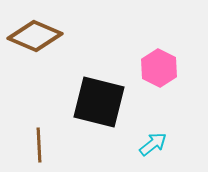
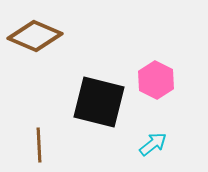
pink hexagon: moved 3 px left, 12 px down
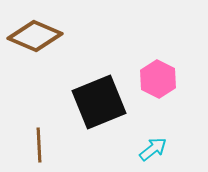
pink hexagon: moved 2 px right, 1 px up
black square: rotated 36 degrees counterclockwise
cyan arrow: moved 5 px down
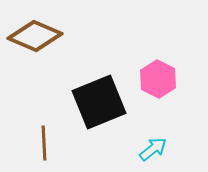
brown line: moved 5 px right, 2 px up
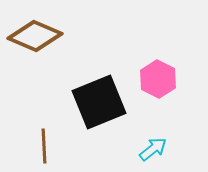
brown line: moved 3 px down
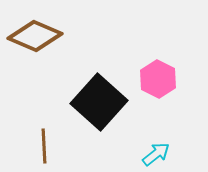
black square: rotated 26 degrees counterclockwise
cyan arrow: moved 3 px right, 5 px down
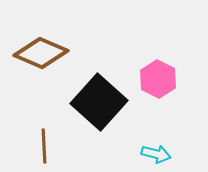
brown diamond: moved 6 px right, 17 px down
cyan arrow: rotated 52 degrees clockwise
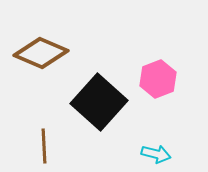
pink hexagon: rotated 12 degrees clockwise
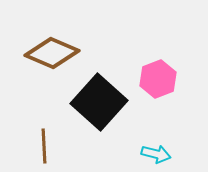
brown diamond: moved 11 px right
